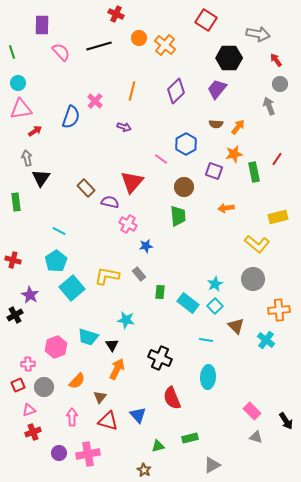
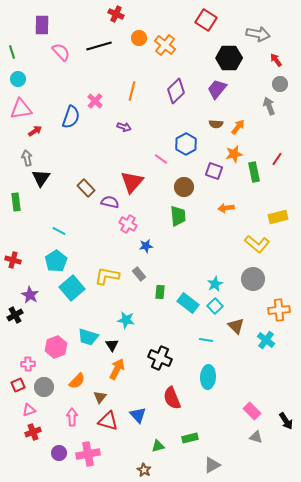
cyan circle at (18, 83): moved 4 px up
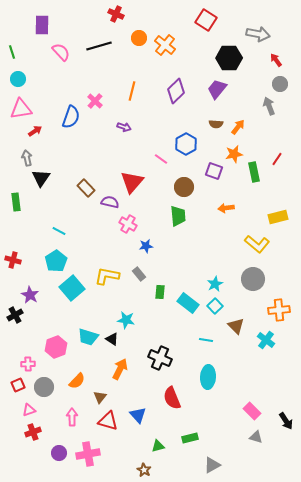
black triangle at (112, 345): moved 6 px up; rotated 24 degrees counterclockwise
orange arrow at (117, 369): moved 3 px right
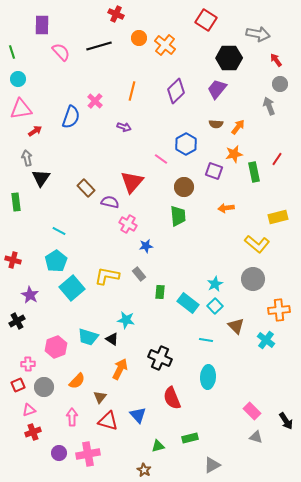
black cross at (15, 315): moved 2 px right, 6 px down
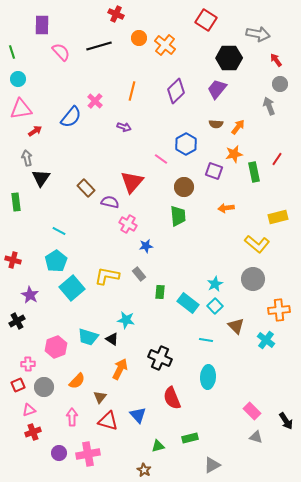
blue semicircle at (71, 117): rotated 20 degrees clockwise
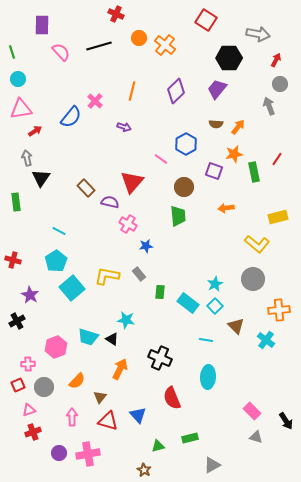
red arrow at (276, 60): rotated 64 degrees clockwise
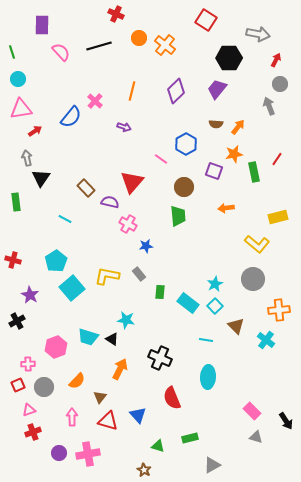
cyan line at (59, 231): moved 6 px right, 12 px up
green triangle at (158, 446): rotated 32 degrees clockwise
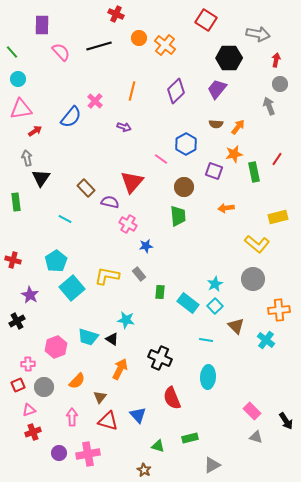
green line at (12, 52): rotated 24 degrees counterclockwise
red arrow at (276, 60): rotated 16 degrees counterclockwise
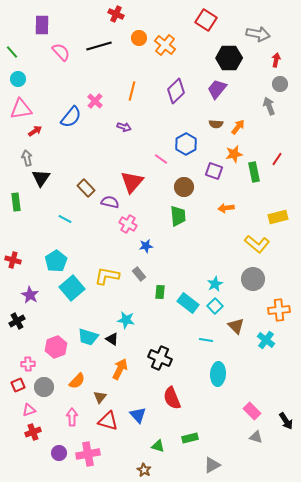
cyan ellipse at (208, 377): moved 10 px right, 3 px up
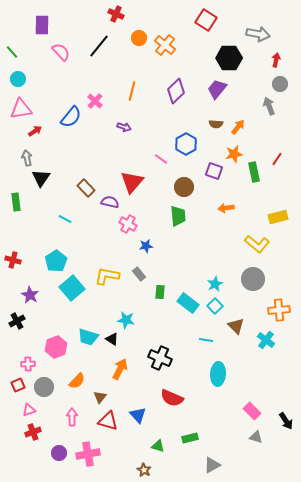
black line at (99, 46): rotated 35 degrees counterclockwise
red semicircle at (172, 398): rotated 45 degrees counterclockwise
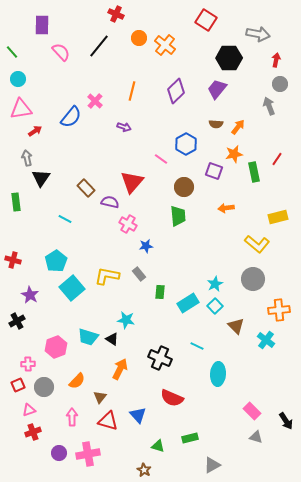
cyan rectangle at (188, 303): rotated 70 degrees counterclockwise
cyan line at (206, 340): moved 9 px left, 6 px down; rotated 16 degrees clockwise
